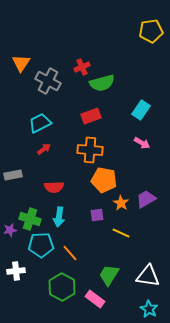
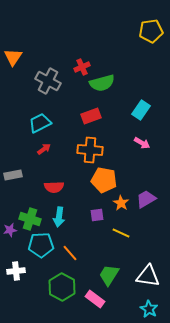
orange triangle: moved 8 px left, 6 px up
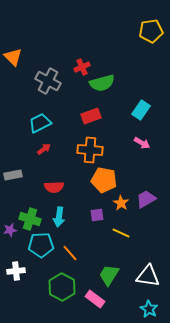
orange triangle: rotated 18 degrees counterclockwise
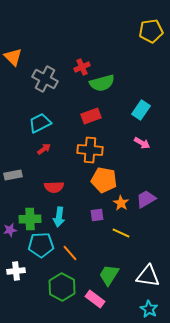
gray cross: moved 3 px left, 2 px up
green cross: rotated 20 degrees counterclockwise
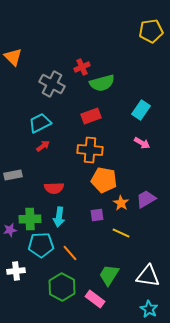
gray cross: moved 7 px right, 5 px down
red arrow: moved 1 px left, 3 px up
red semicircle: moved 1 px down
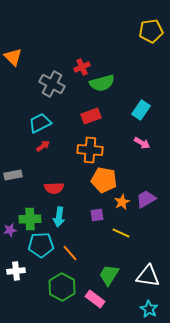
orange star: moved 1 px right, 1 px up; rotated 14 degrees clockwise
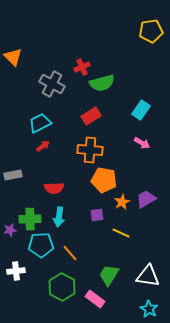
red rectangle: rotated 12 degrees counterclockwise
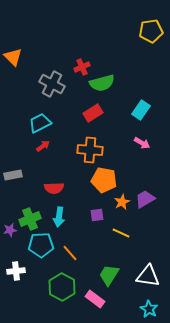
red rectangle: moved 2 px right, 3 px up
purple trapezoid: moved 1 px left
green cross: rotated 20 degrees counterclockwise
